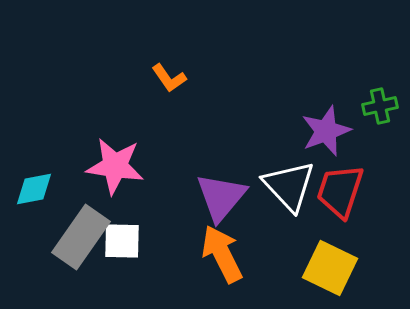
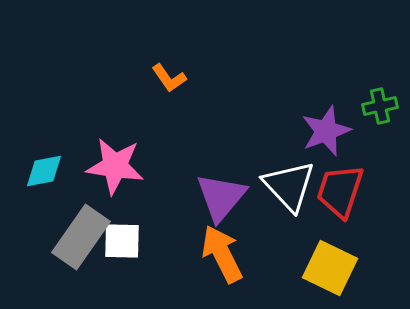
cyan diamond: moved 10 px right, 18 px up
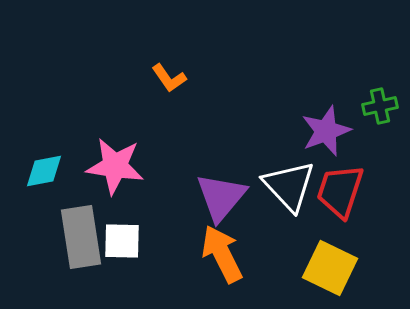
gray rectangle: rotated 44 degrees counterclockwise
